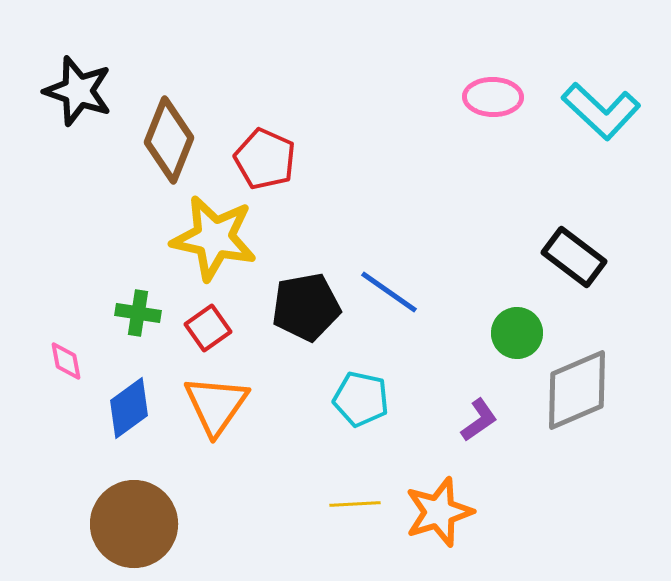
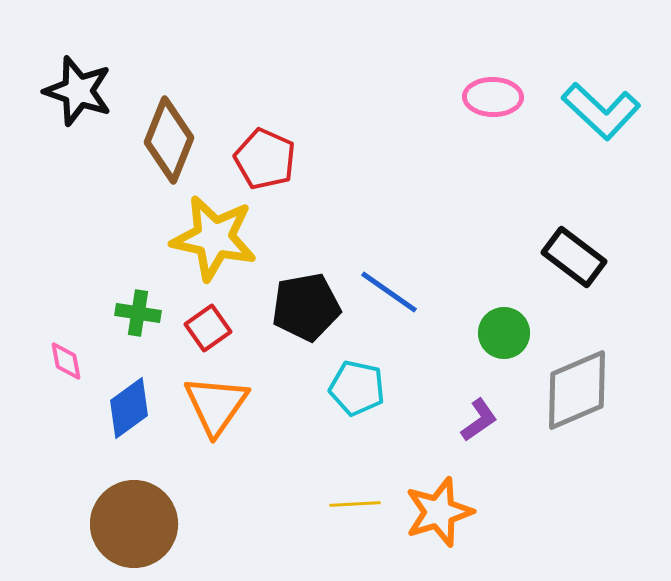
green circle: moved 13 px left
cyan pentagon: moved 4 px left, 11 px up
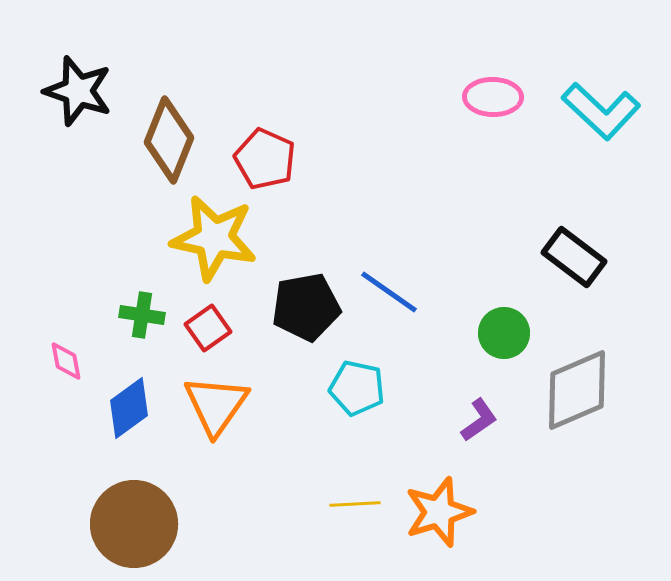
green cross: moved 4 px right, 2 px down
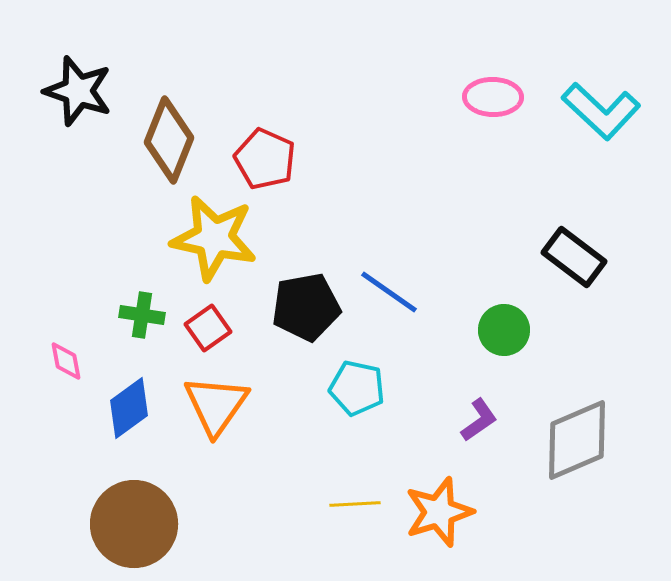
green circle: moved 3 px up
gray diamond: moved 50 px down
